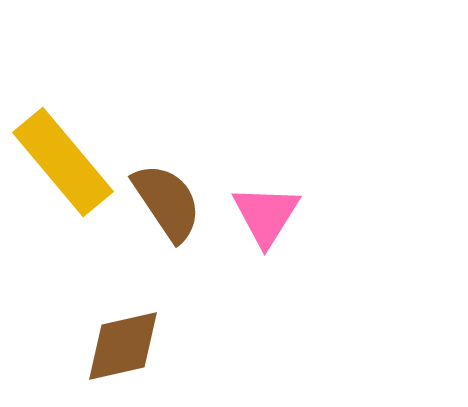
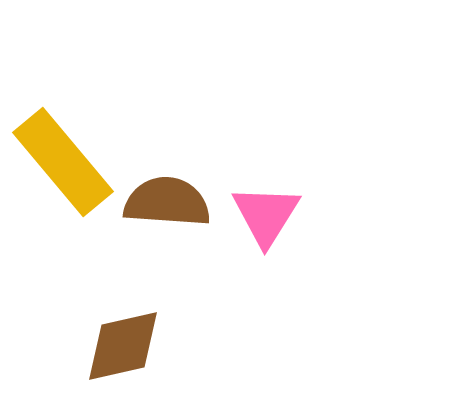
brown semicircle: rotated 52 degrees counterclockwise
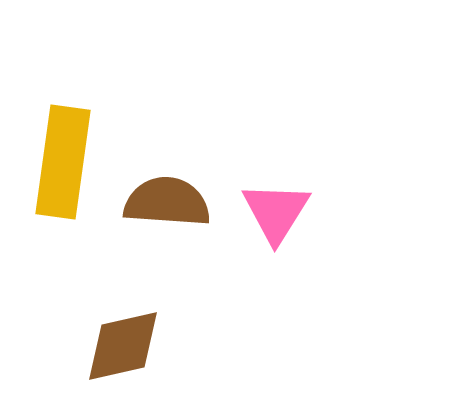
yellow rectangle: rotated 48 degrees clockwise
pink triangle: moved 10 px right, 3 px up
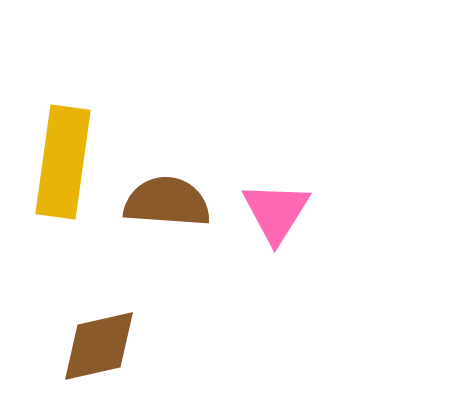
brown diamond: moved 24 px left
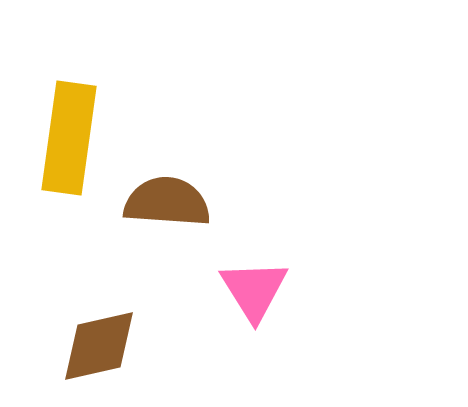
yellow rectangle: moved 6 px right, 24 px up
pink triangle: moved 22 px left, 78 px down; rotated 4 degrees counterclockwise
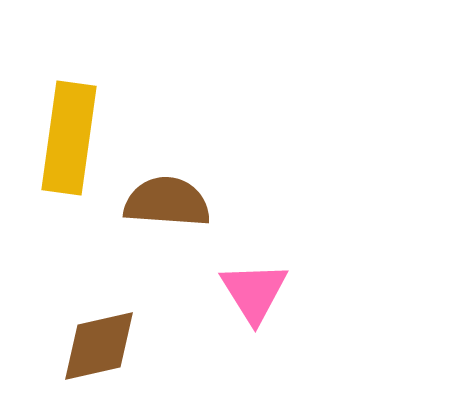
pink triangle: moved 2 px down
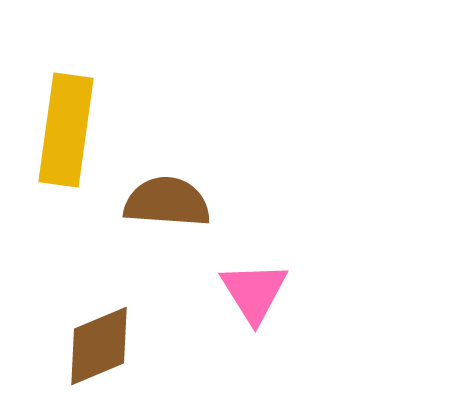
yellow rectangle: moved 3 px left, 8 px up
brown diamond: rotated 10 degrees counterclockwise
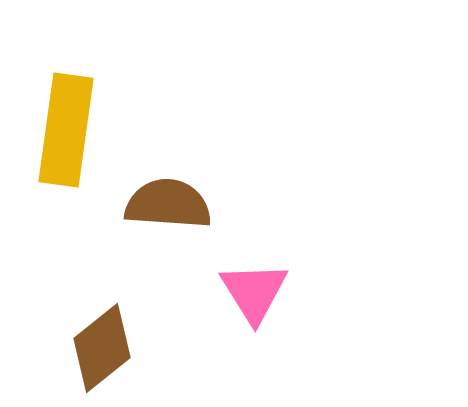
brown semicircle: moved 1 px right, 2 px down
brown diamond: moved 3 px right, 2 px down; rotated 16 degrees counterclockwise
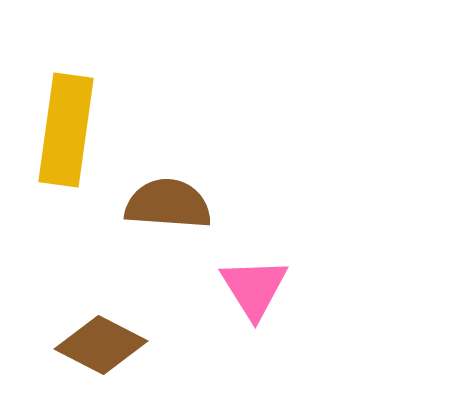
pink triangle: moved 4 px up
brown diamond: moved 1 px left, 3 px up; rotated 66 degrees clockwise
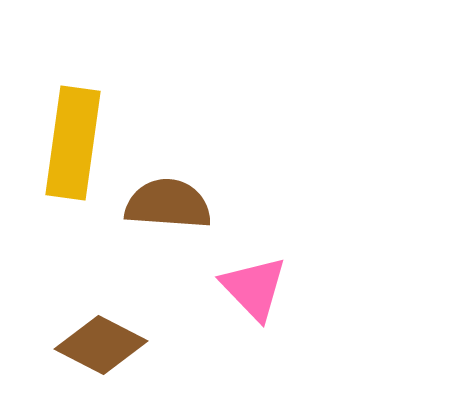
yellow rectangle: moved 7 px right, 13 px down
pink triangle: rotated 12 degrees counterclockwise
